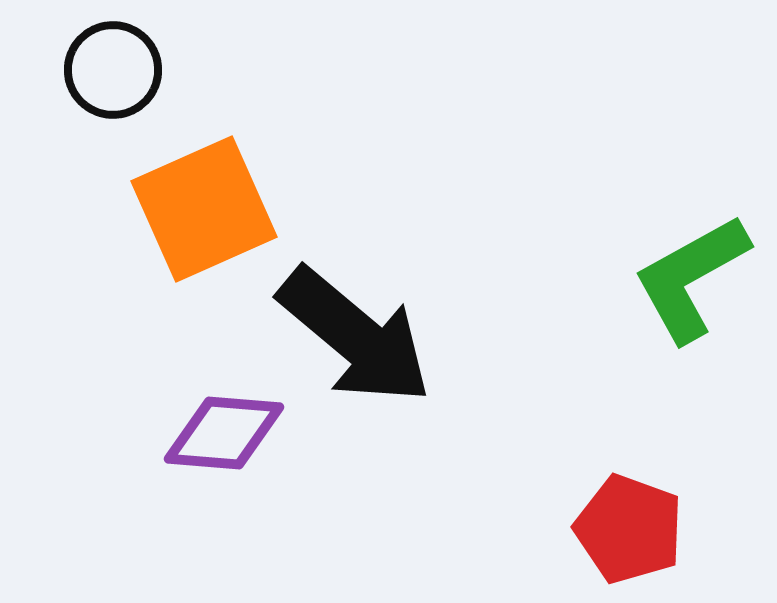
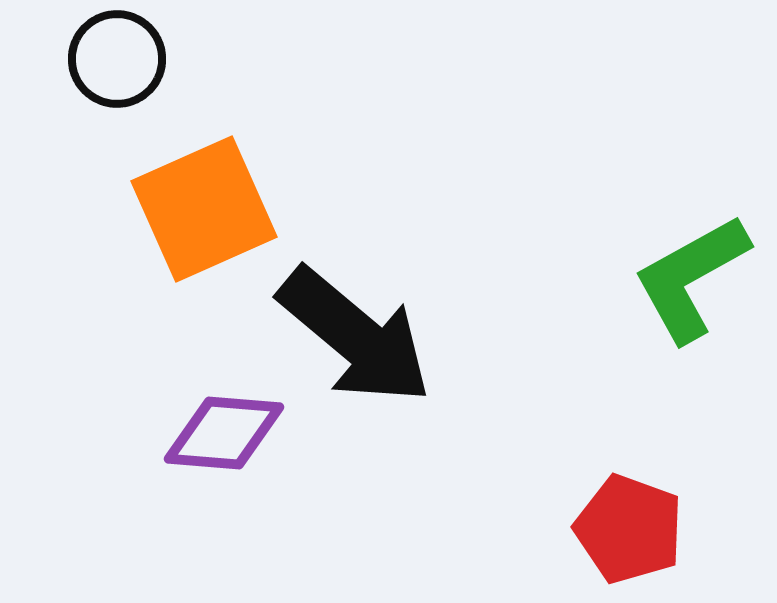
black circle: moved 4 px right, 11 px up
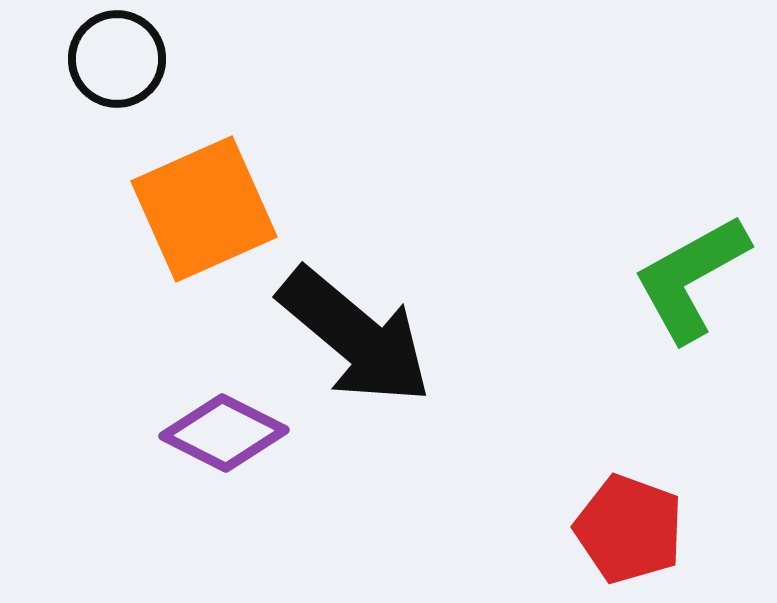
purple diamond: rotated 22 degrees clockwise
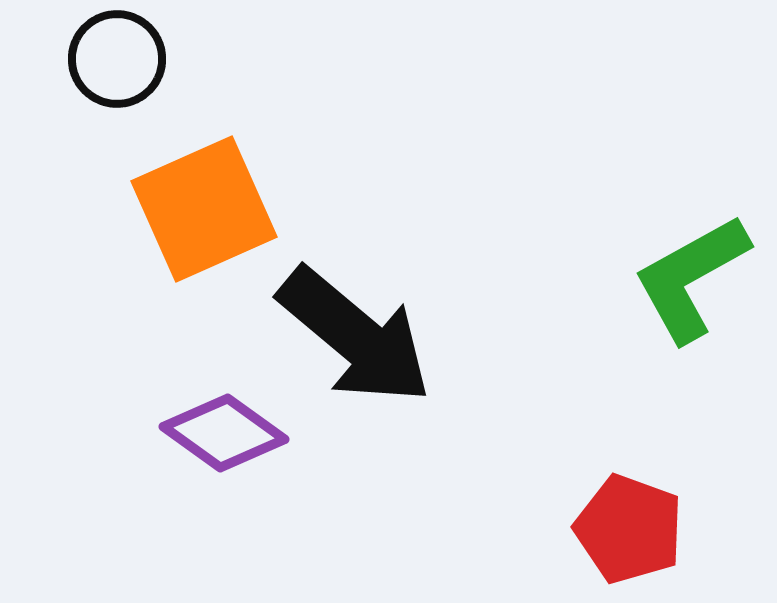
purple diamond: rotated 9 degrees clockwise
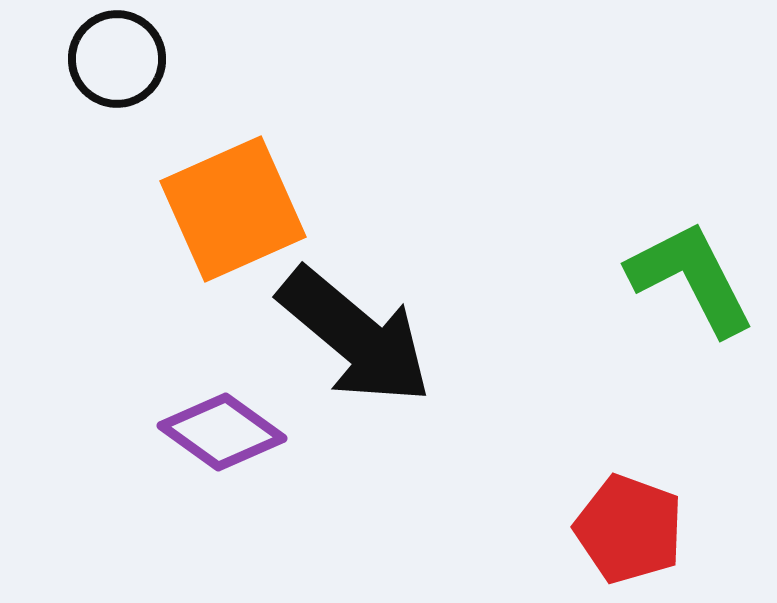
orange square: moved 29 px right
green L-shape: rotated 92 degrees clockwise
purple diamond: moved 2 px left, 1 px up
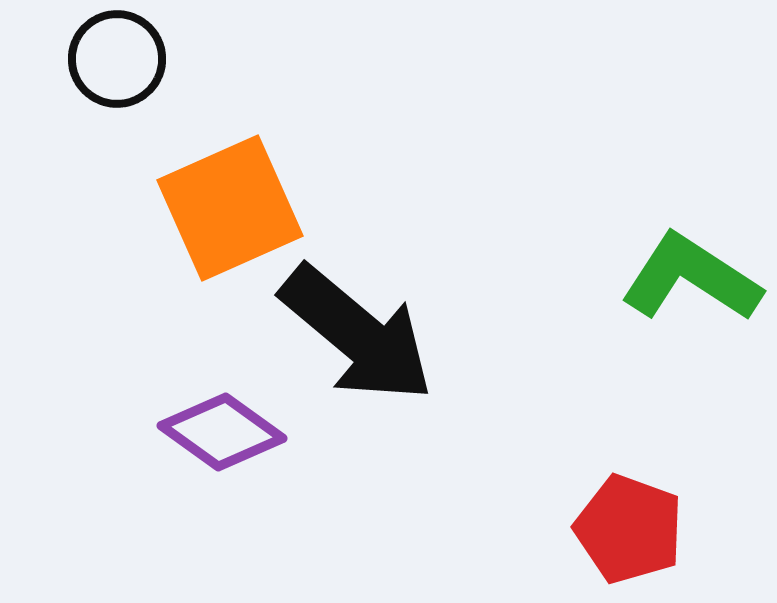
orange square: moved 3 px left, 1 px up
green L-shape: rotated 30 degrees counterclockwise
black arrow: moved 2 px right, 2 px up
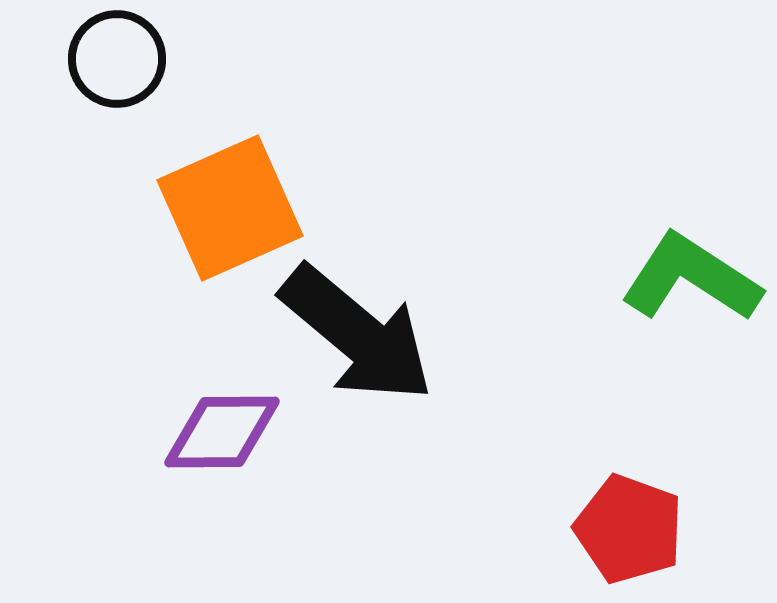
purple diamond: rotated 36 degrees counterclockwise
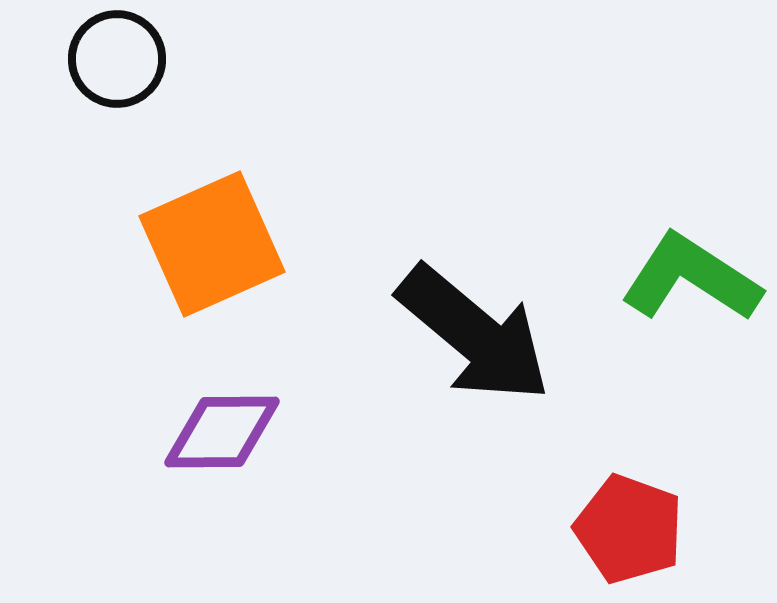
orange square: moved 18 px left, 36 px down
black arrow: moved 117 px right
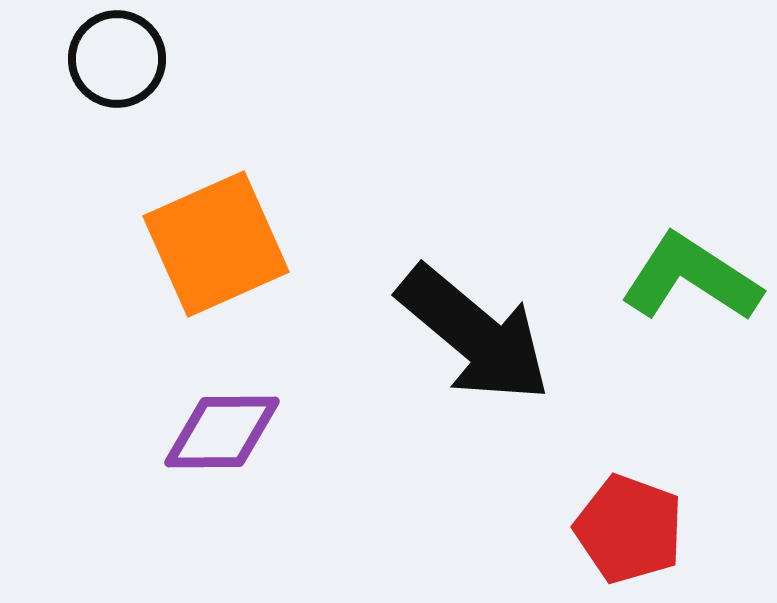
orange square: moved 4 px right
